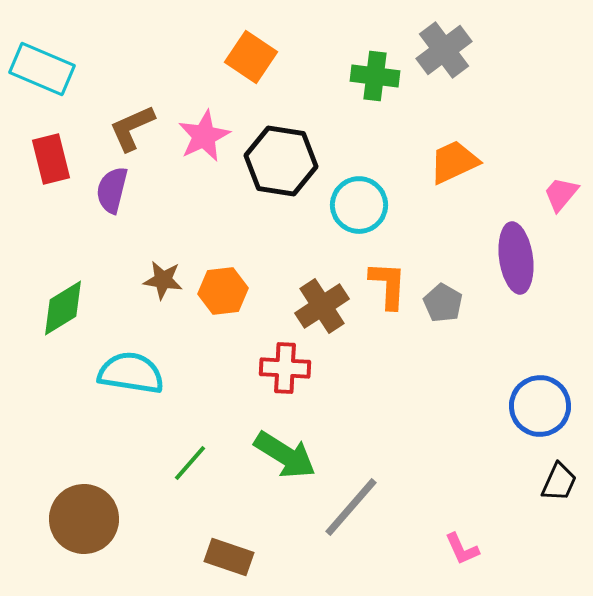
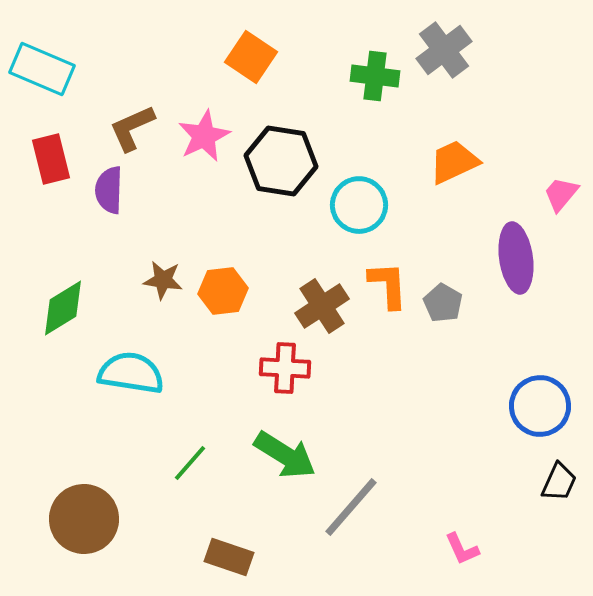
purple semicircle: moved 3 px left; rotated 12 degrees counterclockwise
orange L-shape: rotated 6 degrees counterclockwise
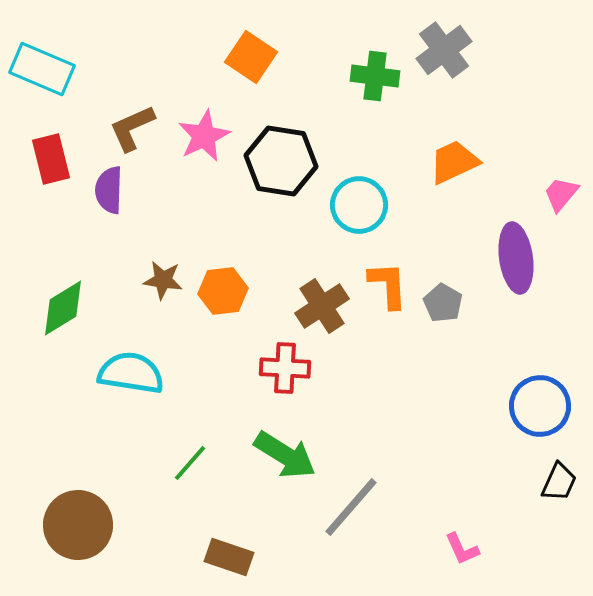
brown circle: moved 6 px left, 6 px down
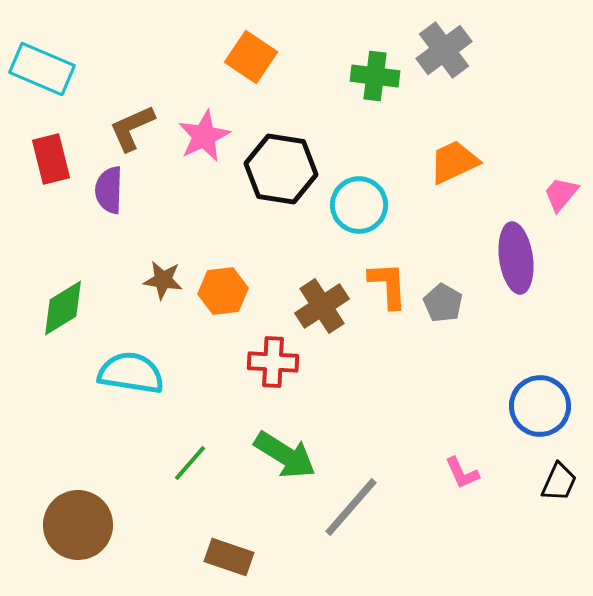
black hexagon: moved 8 px down
red cross: moved 12 px left, 6 px up
pink L-shape: moved 76 px up
